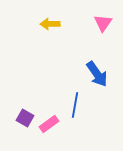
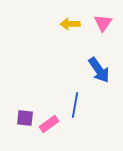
yellow arrow: moved 20 px right
blue arrow: moved 2 px right, 4 px up
purple square: rotated 24 degrees counterclockwise
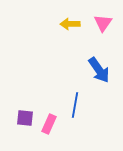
pink rectangle: rotated 30 degrees counterclockwise
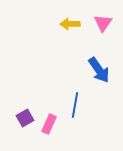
purple square: rotated 36 degrees counterclockwise
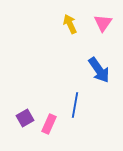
yellow arrow: rotated 66 degrees clockwise
